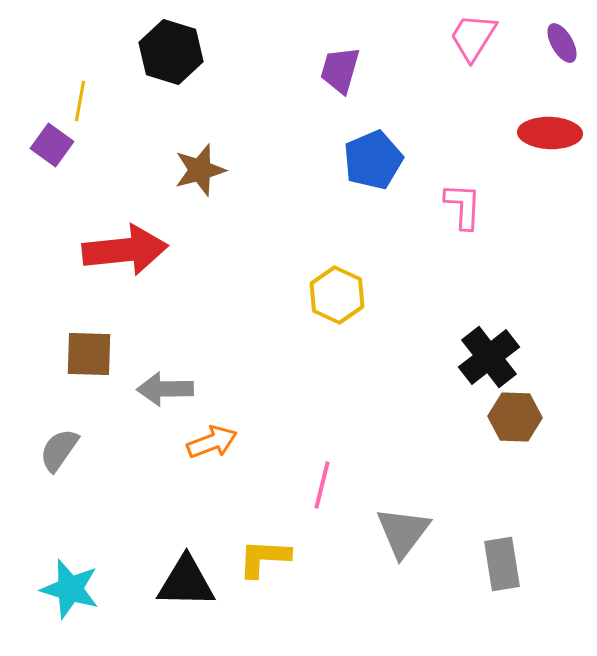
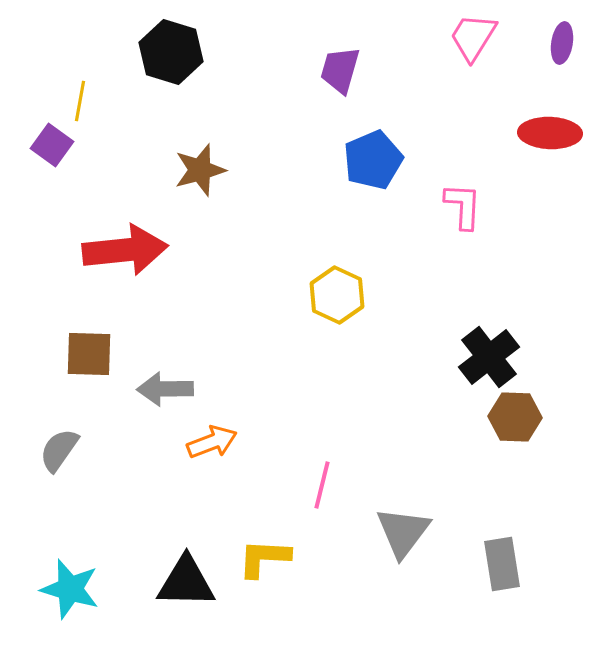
purple ellipse: rotated 39 degrees clockwise
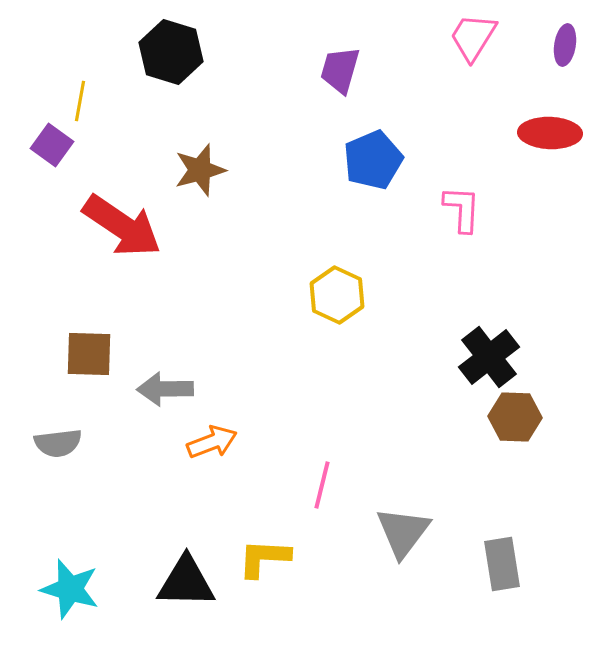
purple ellipse: moved 3 px right, 2 px down
pink L-shape: moved 1 px left, 3 px down
red arrow: moved 3 px left, 24 px up; rotated 40 degrees clockwise
gray semicircle: moved 1 px left, 7 px up; rotated 132 degrees counterclockwise
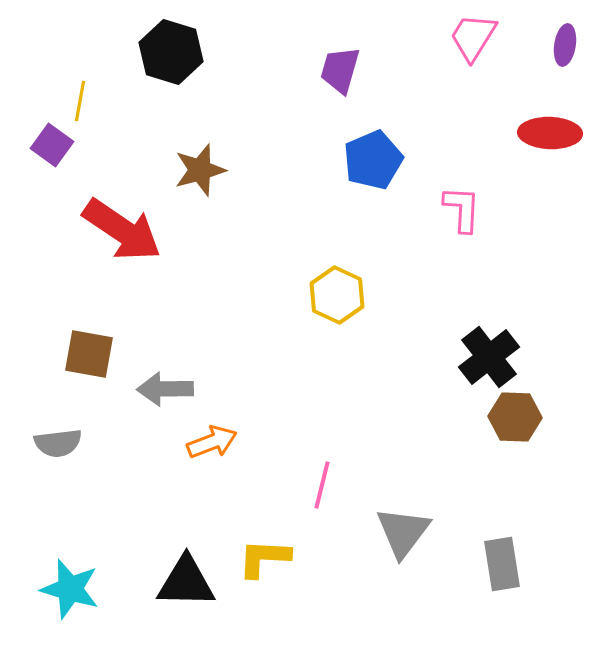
red arrow: moved 4 px down
brown square: rotated 8 degrees clockwise
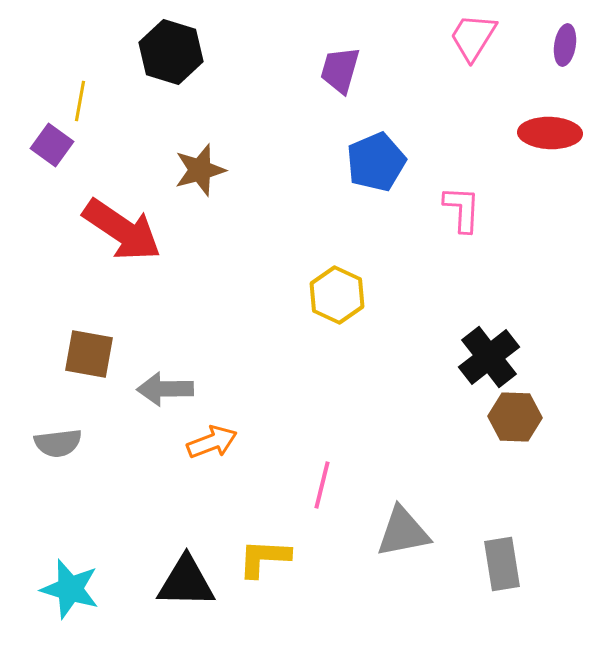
blue pentagon: moved 3 px right, 2 px down
gray triangle: rotated 42 degrees clockwise
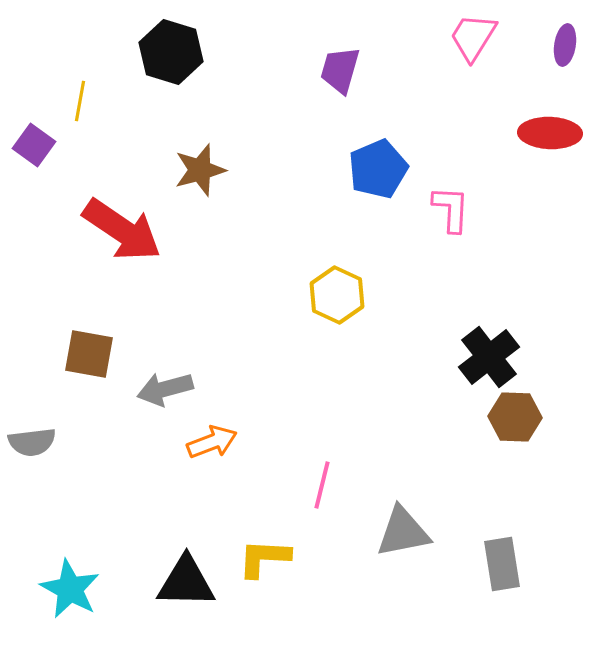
purple square: moved 18 px left
blue pentagon: moved 2 px right, 7 px down
pink L-shape: moved 11 px left
gray arrow: rotated 14 degrees counterclockwise
gray semicircle: moved 26 px left, 1 px up
cyan star: rotated 12 degrees clockwise
